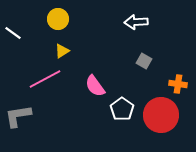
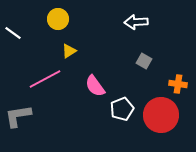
yellow triangle: moved 7 px right
white pentagon: rotated 15 degrees clockwise
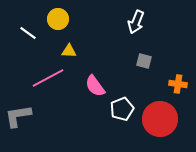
white arrow: rotated 65 degrees counterclockwise
white line: moved 15 px right
yellow triangle: rotated 35 degrees clockwise
gray square: rotated 14 degrees counterclockwise
pink line: moved 3 px right, 1 px up
red circle: moved 1 px left, 4 px down
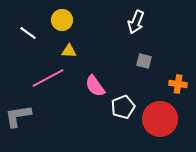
yellow circle: moved 4 px right, 1 px down
white pentagon: moved 1 px right, 2 px up
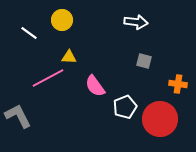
white arrow: rotated 105 degrees counterclockwise
white line: moved 1 px right
yellow triangle: moved 6 px down
white pentagon: moved 2 px right
gray L-shape: rotated 72 degrees clockwise
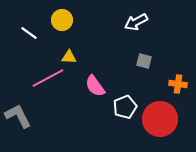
white arrow: rotated 145 degrees clockwise
